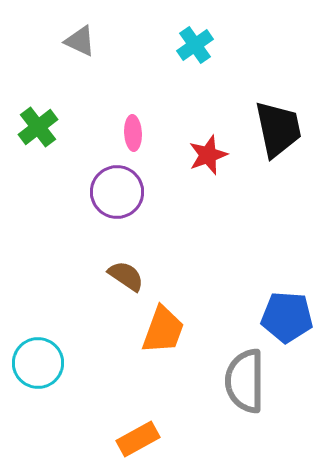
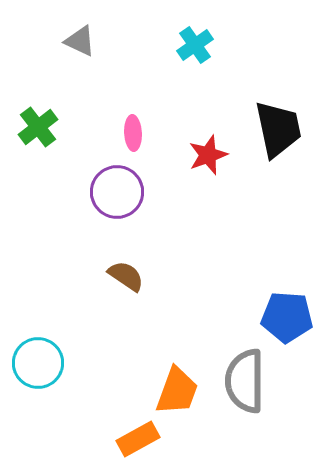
orange trapezoid: moved 14 px right, 61 px down
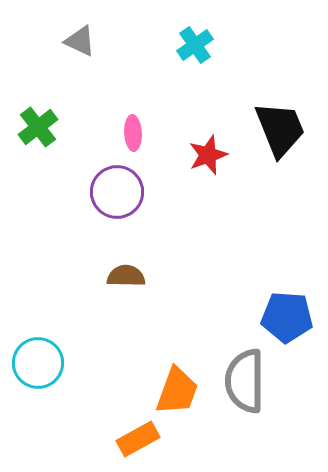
black trapezoid: moved 2 px right; rotated 10 degrees counterclockwise
brown semicircle: rotated 33 degrees counterclockwise
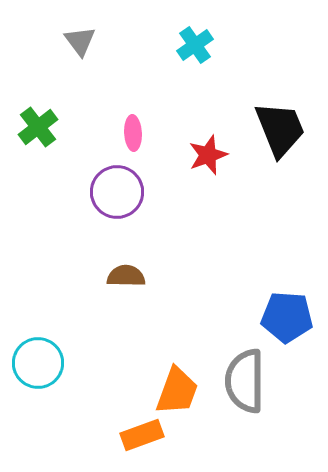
gray triangle: rotated 28 degrees clockwise
orange rectangle: moved 4 px right, 4 px up; rotated 9 degrees clockwise
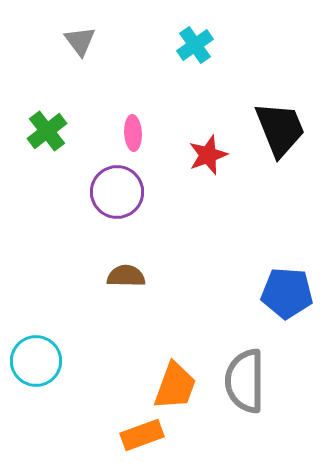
green cross: moved 9 px right, 4 px down
blue pentagon: moved 24 px up
cyan circle: moved 2 px left, 2 px up
orange trapezoid: moved 2 px left, 5 px up
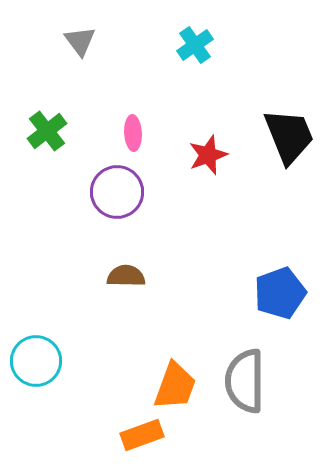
black trapezoid: moved 9 px right, 7 px down
blue pentagon: moved 7 px left; rotated 24 degrees counterclockwise
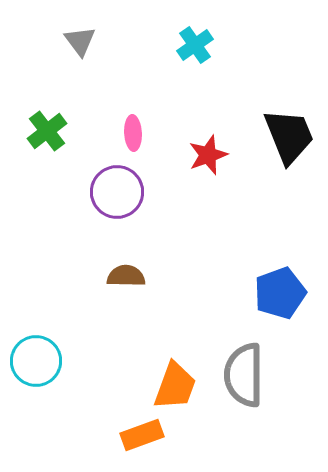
gray semicircle: moved 1 px left, 6 px up
